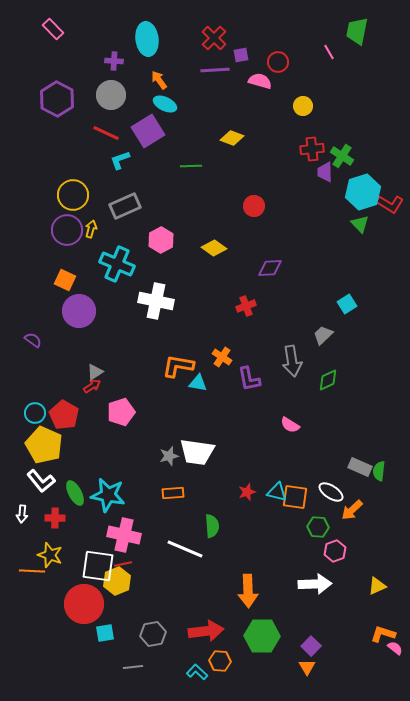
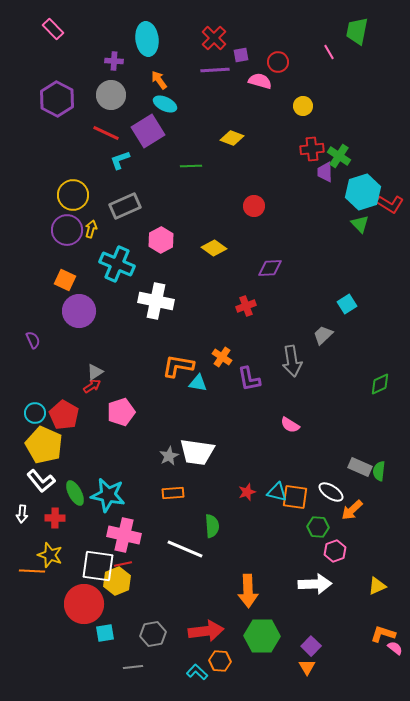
green cross at (342, 156): moved 3 px left
purple semicircle at (33, 340): rotated 30 degrees clockwise
green diamond at (328, 380): moved 52 px right, 4 px down
gray star at (169, 456): rotated 12 degrees counterclockwise
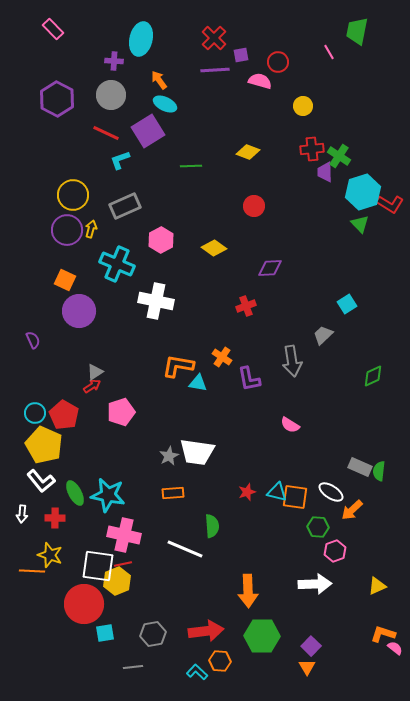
cyan ellipse at (147, 39): moved 6 px left; rotated 20 degrees clockwise
yellow diamond at (232, 138): moved 16 px right, 14 px down
green diamond at (380, 384): moved 7 px left, 8 px up
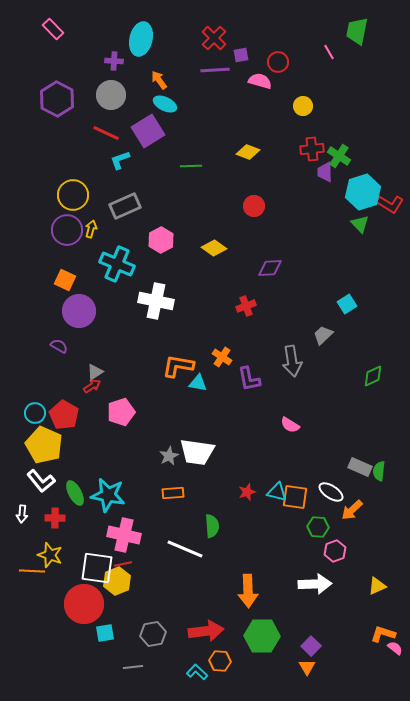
purple semicircle at (33, 340): moved 26 px right, 6 px down; rotated 36 degrees counterclockwise
white square at (98, 566): moved 1 px left, 2 px down
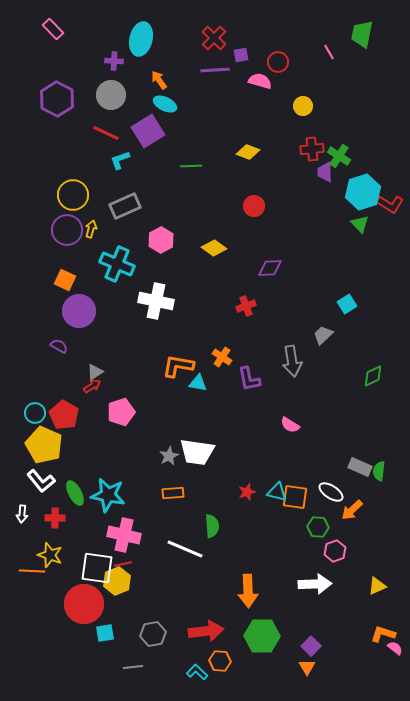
green trapezoid at (357, 31): moved 5 px right, 3 px down
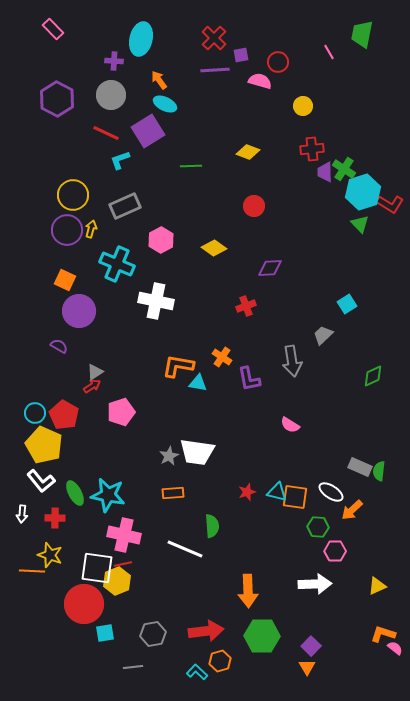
green cross at (339, 156): moved 5 px right, 13 px down
pink hexagon at (335, 551): rotated 20 degrees clockwise
orange hexagon at (220, 661): rotated 20 degrees counterclockwise
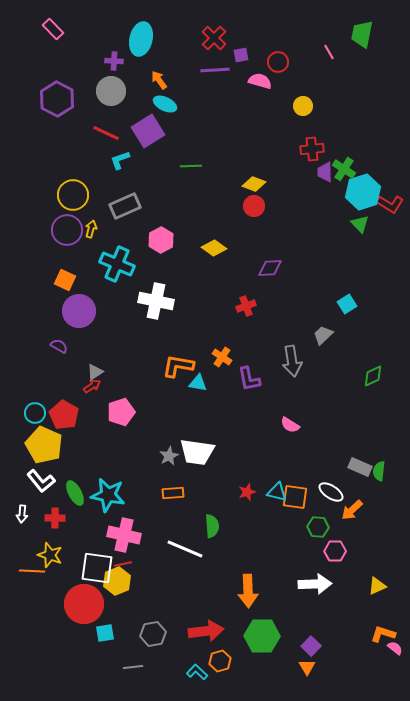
gray circle at (111, 95): moved 4 px up
yellow diamond at (248, 152): moved 6 px right, 32 px down
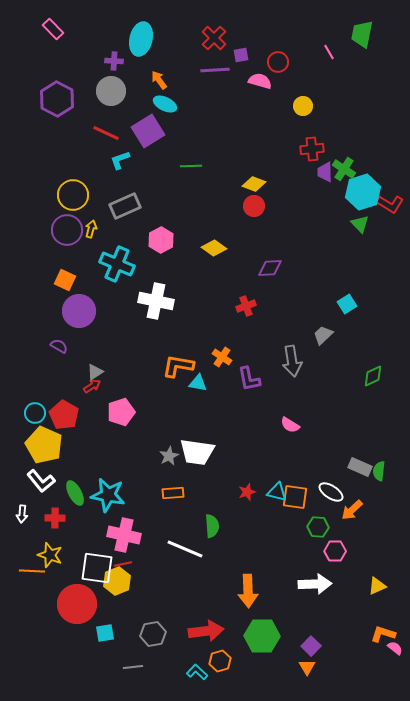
red circle at (84, 604): moved 7 px left
